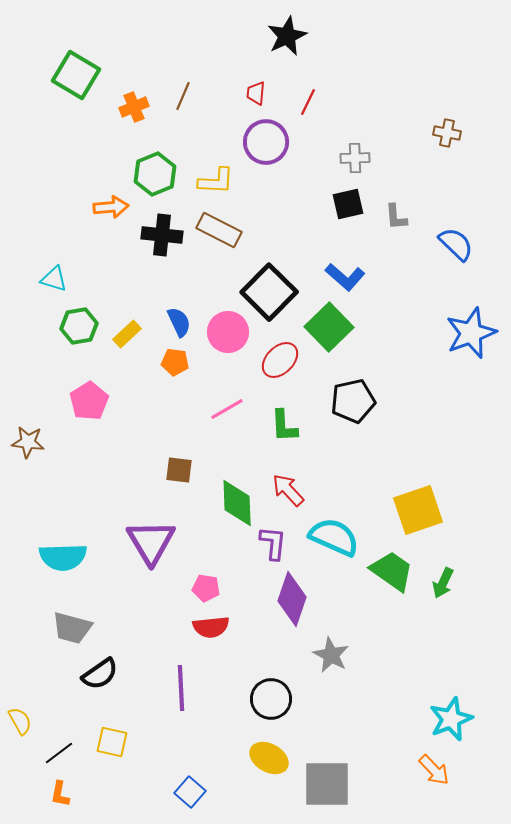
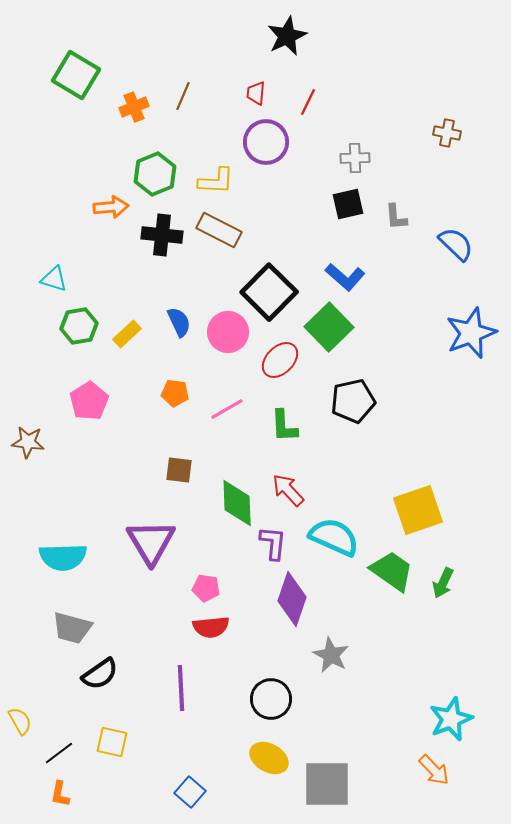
orange pentagon at (175, 362): moved 31 px down
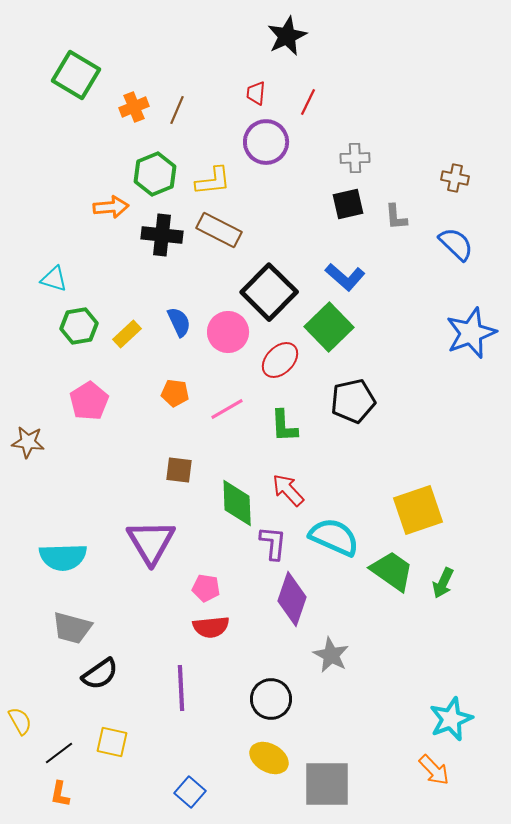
brown line at (183, 96): moved 6 px left, 14 px down
brown cross at (447, 133): moved 8 px right, 45 px down
yellow L-shape at (216, 181): moved 3 px left; rotated 9 degrees counterclockwise
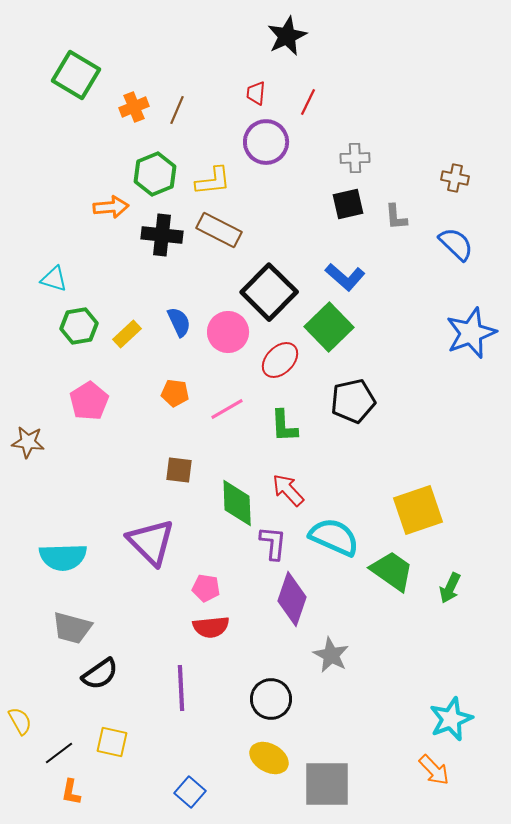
purple triangle at (151, 542): rotated 14 degrees counterclockwise
green arrow at (443, 583): moved 7 px right, 5 px down
orange L-shape at (60, 794): moved 11 px right, 2 px up
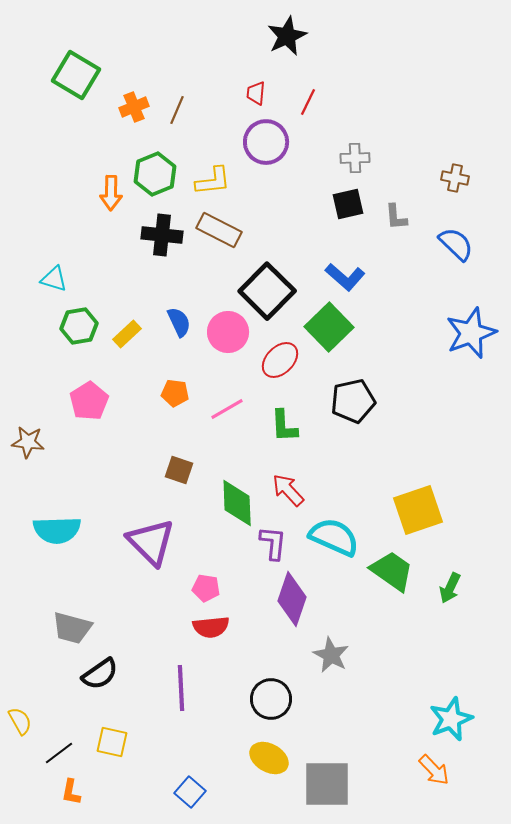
orange arrow at (111, 207): moved 14 px up; rotated 96 degrees clockwise
black square at (269, 292): moved 2 px left, 1 px up
brown square at (179, 470): rotated 12 degrees clockwise
cyan semicircle at (63, 557): moved 6 px left, 27 px up
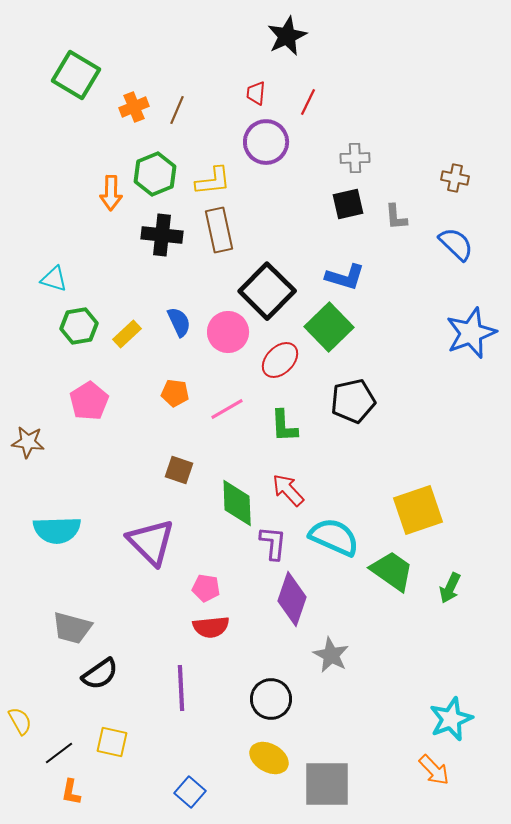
brown rectangle at (219, 230): rotated 51 degrees clockwise
blue L-shape at (345, 277): rotated 24 degrees counterclockwise
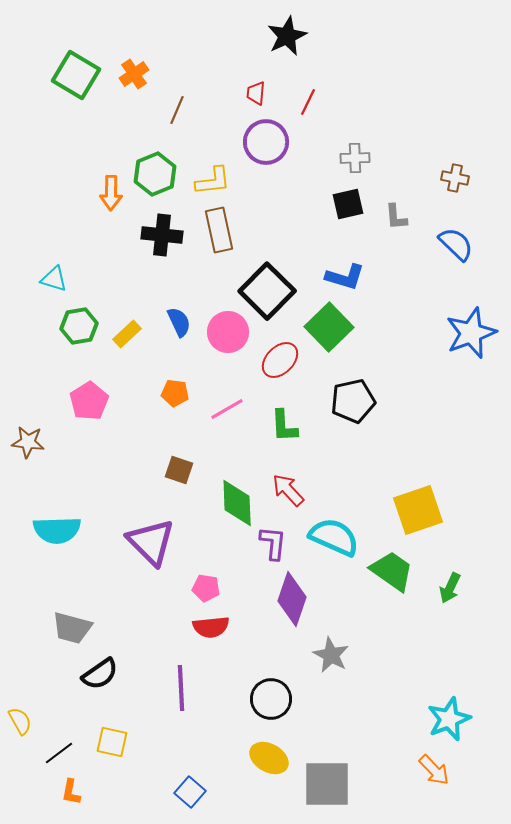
orange cross at (134, 107): moved 33 px up; rotated 12 degrees counterclockwise
cyan star at (451, 719): moved 2 px left
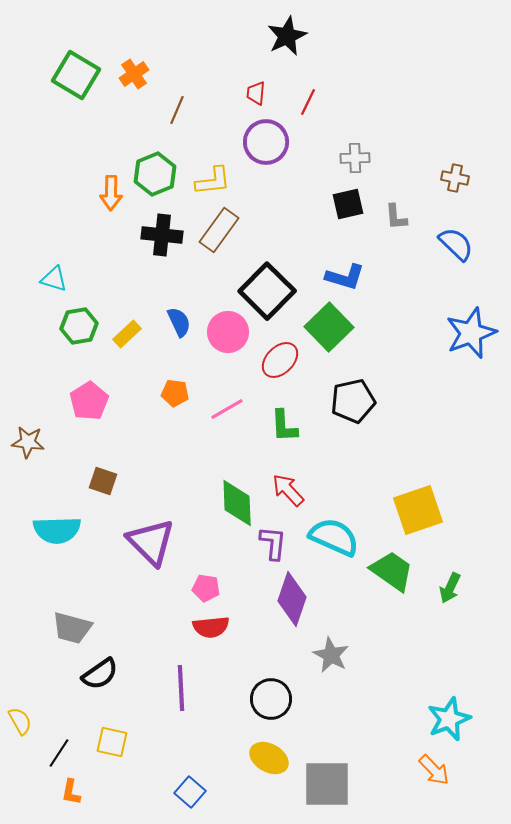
brown rectangle at (219, 230): rotated 48 degrees clockwise
brown square at (179, 470): moved 76 px left, 11 px down
black line at (59, 753): rotated 20 degrees counterclockwise
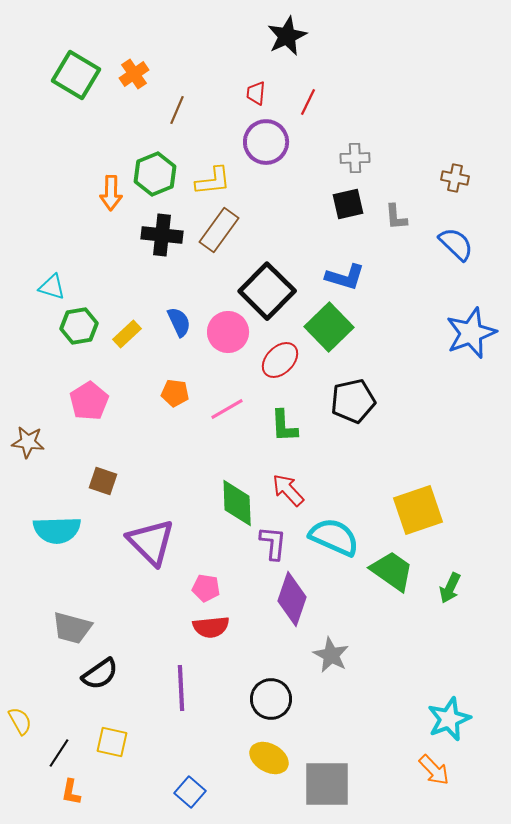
cyan triangle at (54, 279): moved 2 px left, 8 px down
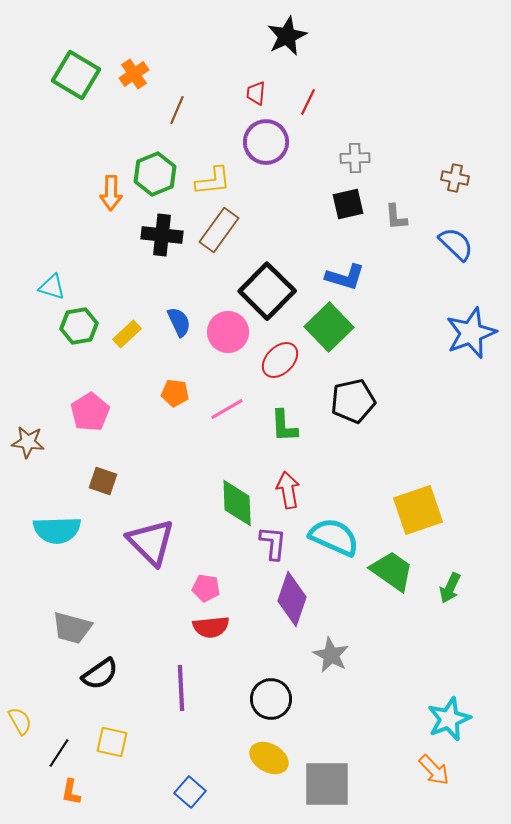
pink pentagon at (89, 401): moved 1 px right, 11 px down
red arrow at (288, 490): rotated 33 degrees clockwise
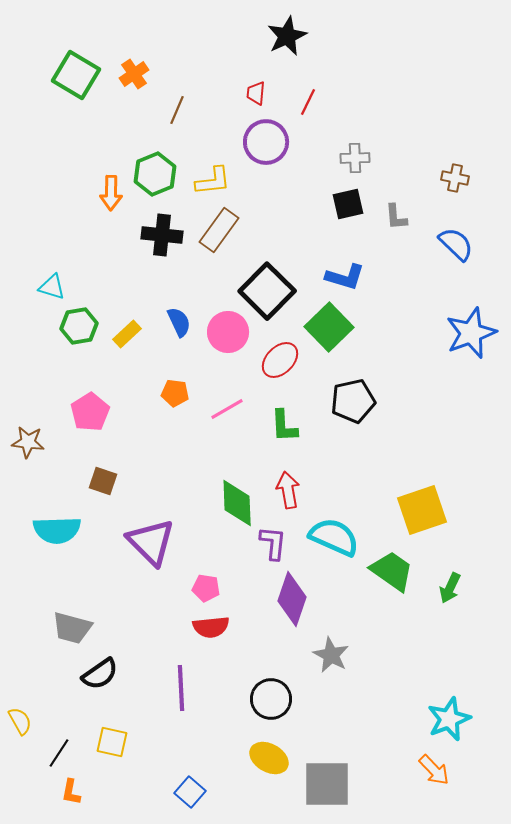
yellow square at (418, 510): moved 4 px right
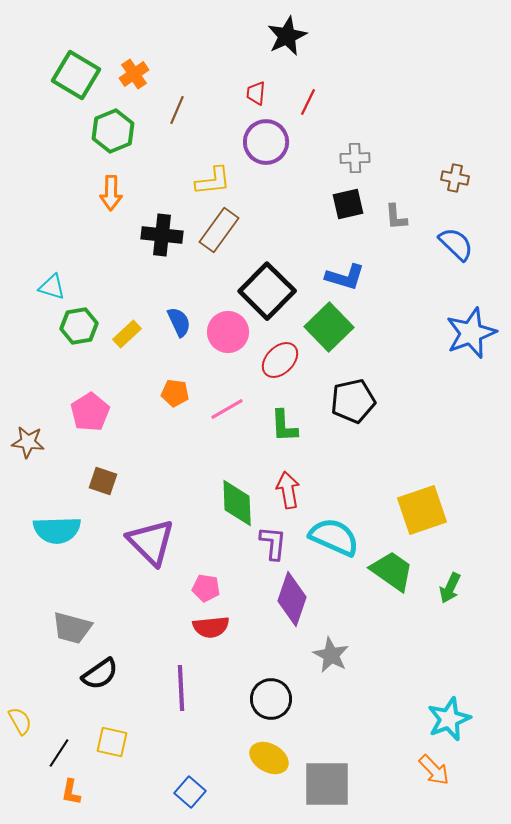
green hexagon at (155, 174): moved 42 px left, 43 px up
